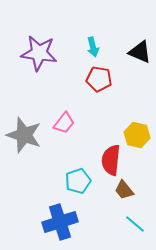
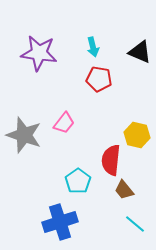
cyan pentagon: rotated 15 degrees counterclockwise
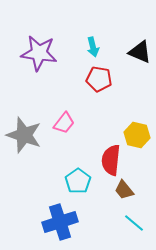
cyan line: moved 1 px left, 1 px up
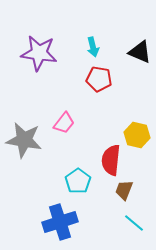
gray star: moved 5 px down; rotated 9 degrees counterclockwise
brown trapezoid: rotated 60 degrees clockwise
